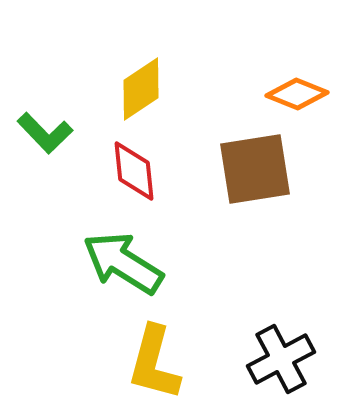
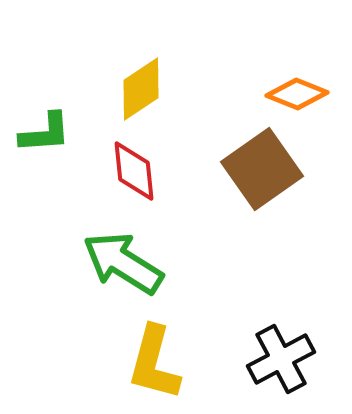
green L-shape: rotated 50 degrees counterclockwise
brown square: moved 7 px right; rotated 26 degrees counterclockwise
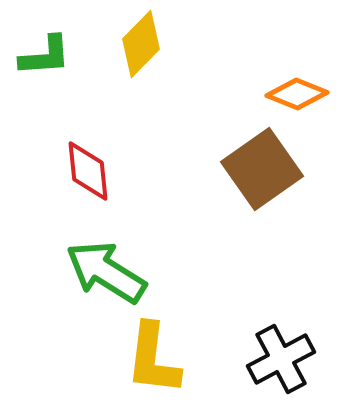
yellow diamond: moved 45 px up; rotated 12 degrees counterclockwise
green L-shape: moved 77 px up
red diamond: moved 46 px left
green arrow: moved 17 px left, 9 px down
yellow L-shape: moved 1 px left, 4 px up; rotated 8 degrees counterclockwise
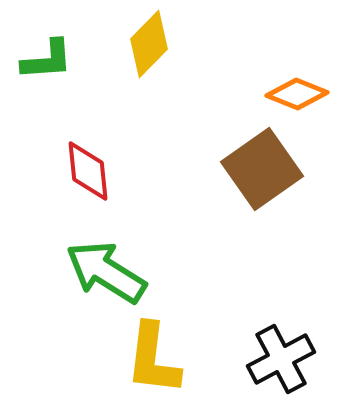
yellow diamond: moved 8 px right
green L-shape: moved 2 px right, 4 px down
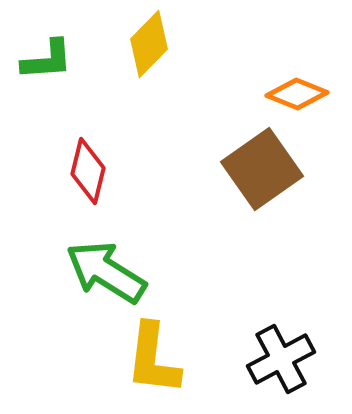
red diamond: rotated 20 degrees clockwise
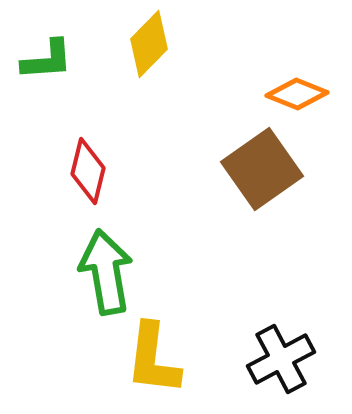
green arrow: rotated 48 degrees clockwise
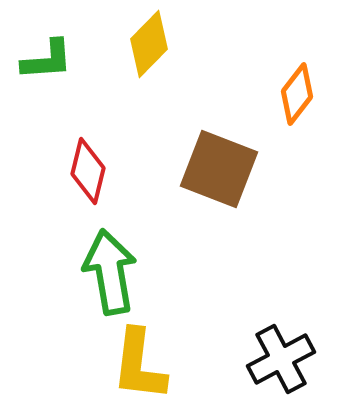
orange diamond: rotated 74 degrees counterclockwise
brown square: moved 43 px left; rotated 34 degrees counterclockwise
green arrow: moved 4 px right
yellow L-shape: moved 14 px left, 6 px down
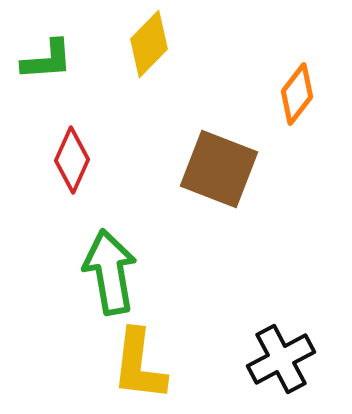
red diamond: moved 16 px left, 11 px up; rotated 10 degrees clockwise
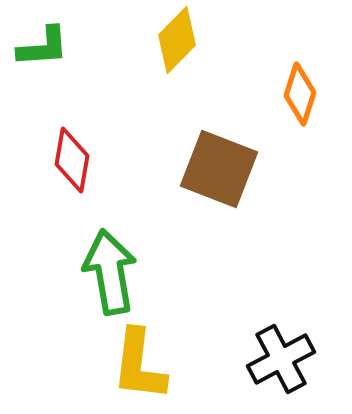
yellow diamond: moved 28 px right, 4 px up
green L-shape: moved 4 px left, 13 px up
orange diamond: moved 3 px right; rotated 20 degrees counterclockwise
red diamond: rotated 14 degrees counterclockwise
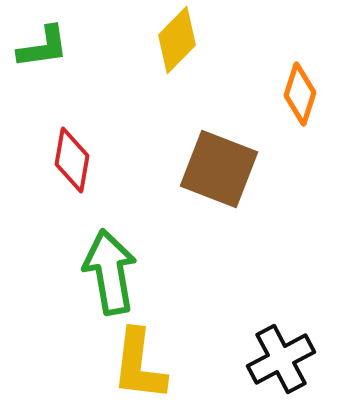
green L-shape: rotated 4 degrees counterclockwise
